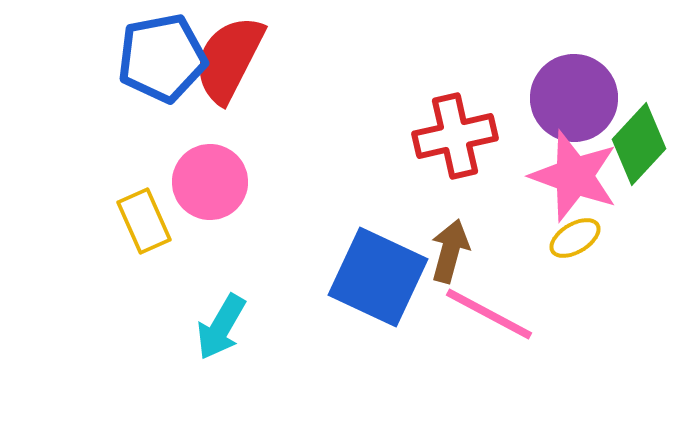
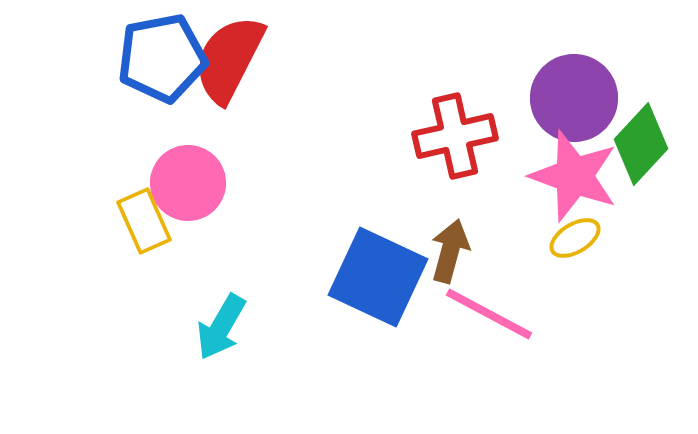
green diamond: moved 2 px right
pink circle: moved 22 px left, 1 px down
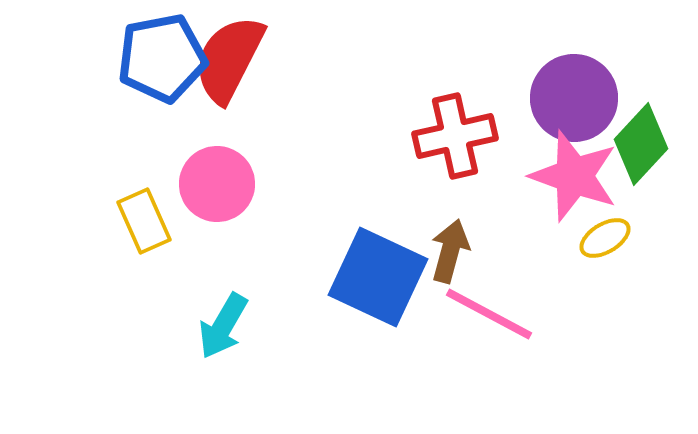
pink circle: moved 29 px right, 1 px down
yellow ellipse: moved 30 px right
cyan arrow: moved 2 px right, 1 px up
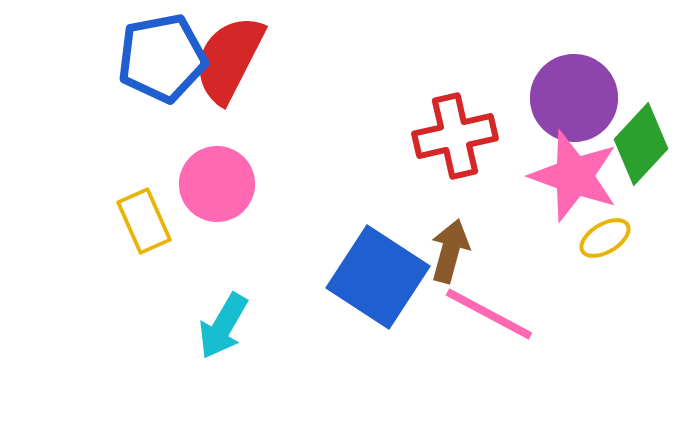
blue square: rotated 8 degrees clockwise
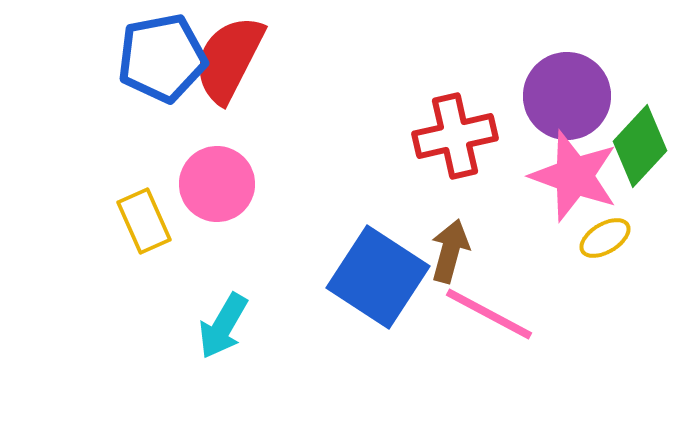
purple circle: moved 7 px left, 2 px up
green diamond: moved 1 px left, 2 px down
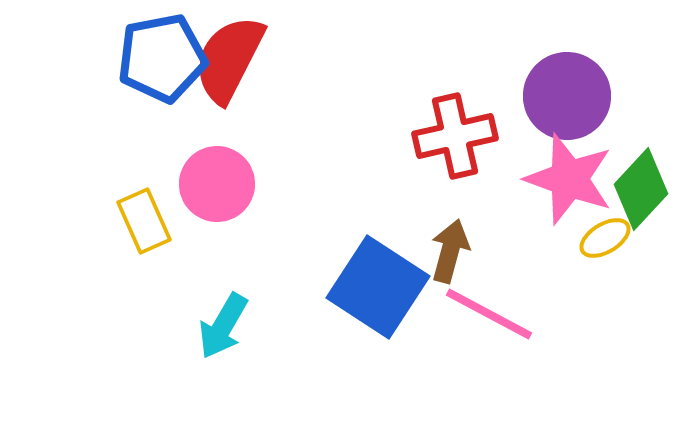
green diamond: moved 1 px right, 43 px down
pink star: moved 5 px left, 3 px down
blue square: moved 10 px down
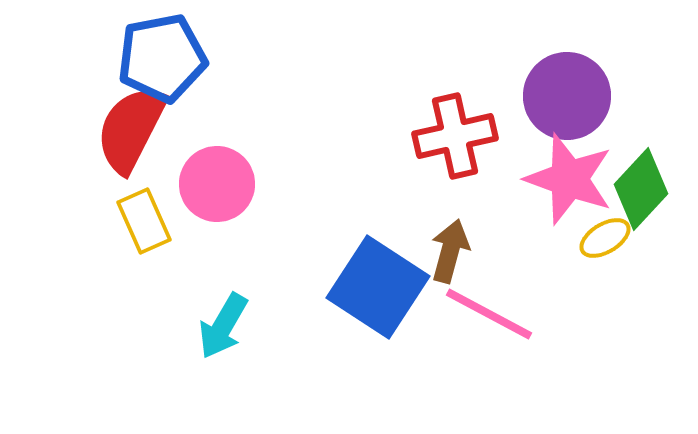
red semicircle: moved 98 px left, 70 px down
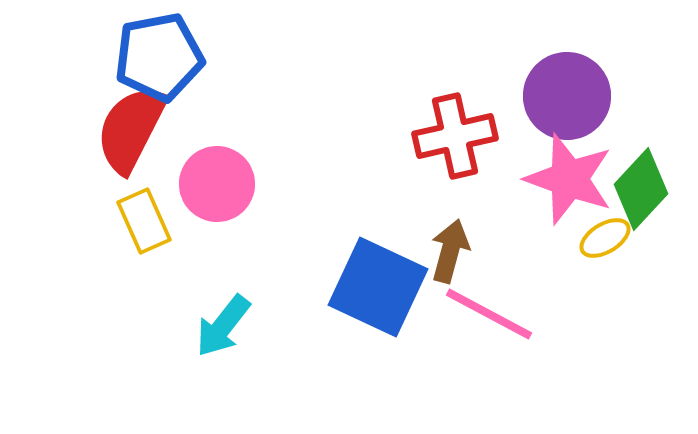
blue pentagon: moved 3 px left, 1 px up
blue square: rotated 8 degrees counterclockwise
cyan arrow: rotated 8 degrees clockwise
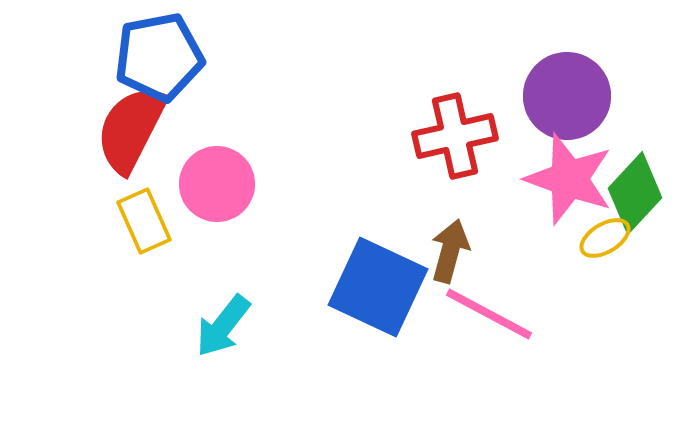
green diamond: moved 6 px left, 4 px down
